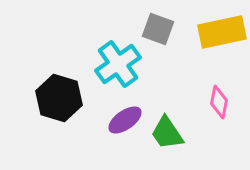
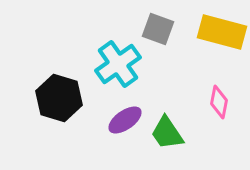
yellow rectangle: rotated 27 degrees clockwise
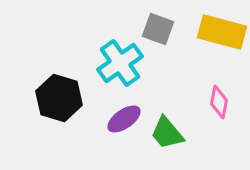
cyan cross: moved 2 px right, 1 px up
purple ellipse: moved 1 px left, 1 px up
green trapezoid: rotated 6 degrees counterclockwise
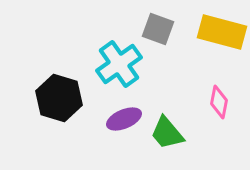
cyan cross: moved 1 px left, 1 px down
purple ellipse: rotated 12 degrees clockwise
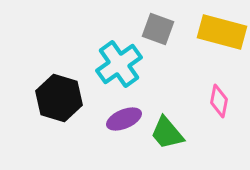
pink diamond: moved 1 px up
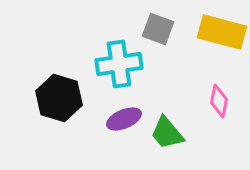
cyan cross: rotated 27 degrees clockwise
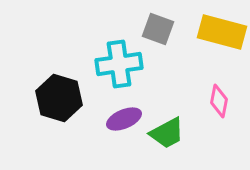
green trapezoid: rotated 78 degrees counterclockwise
